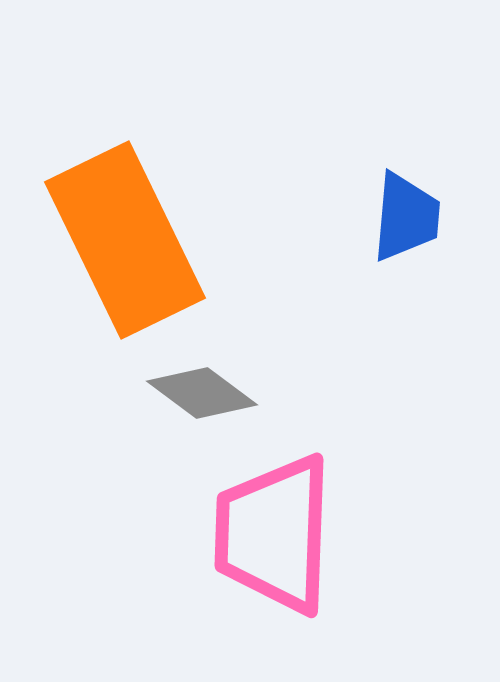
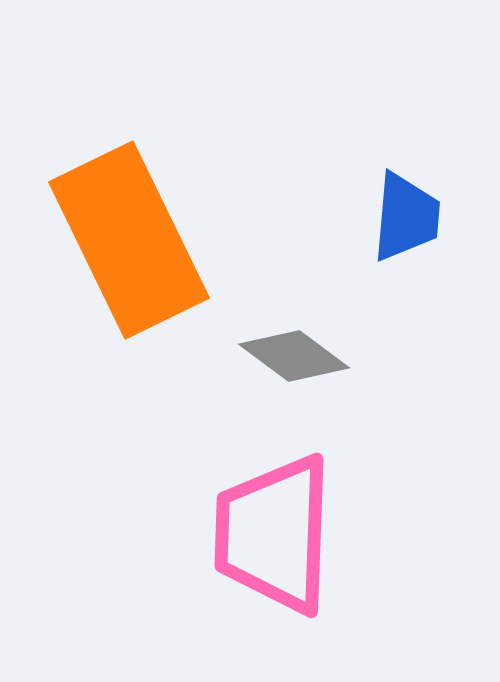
orange rectangle: moved 4 px right
gray diamond: moved 92 px right, 37 px up
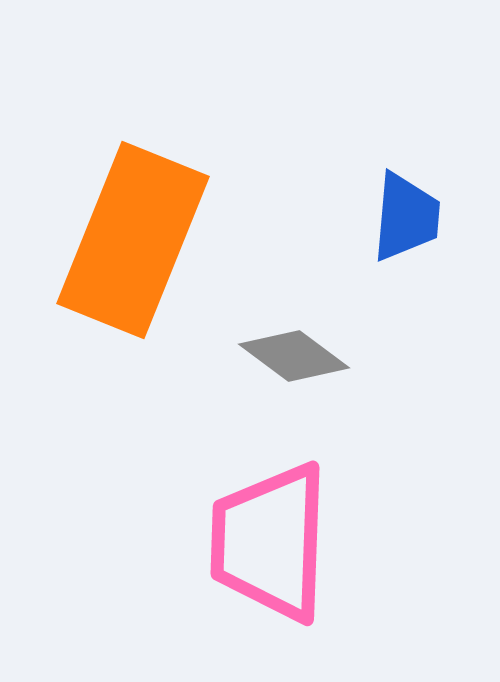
orange rectangle: moved 4 px right; rotated 48 degrees clockwise
pink trapezoid: moved 4 px left, 8 px down
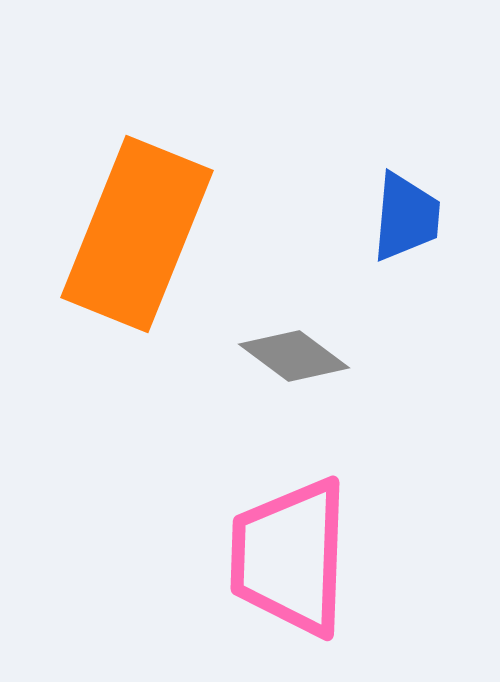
orange rectangle: moved 4 px right, 6 px up
pink trapezoid: moved 20 px right, 15 px down
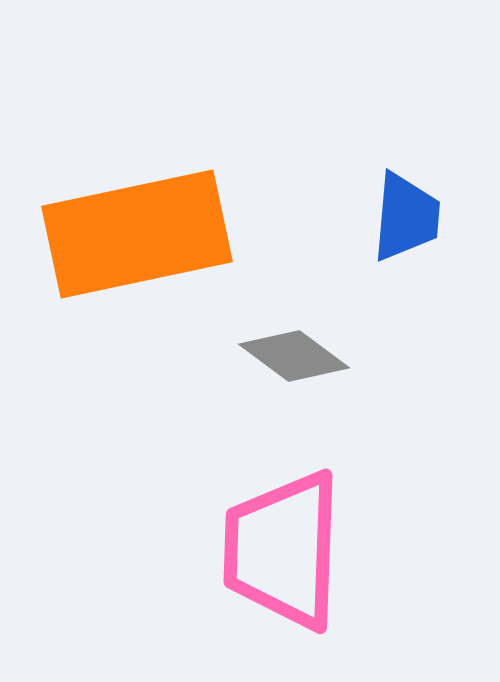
orange rectangle: rotated 56 degrees clockwise
pink trapezoid: moved 7 px left, 7 px up
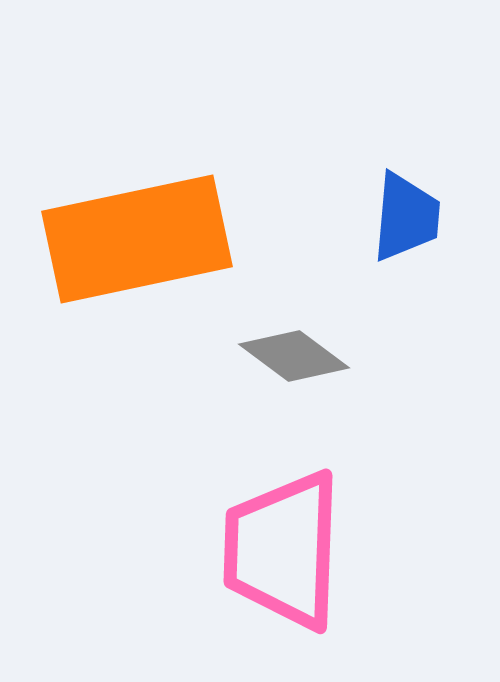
orange rectangle: moved 5 px down
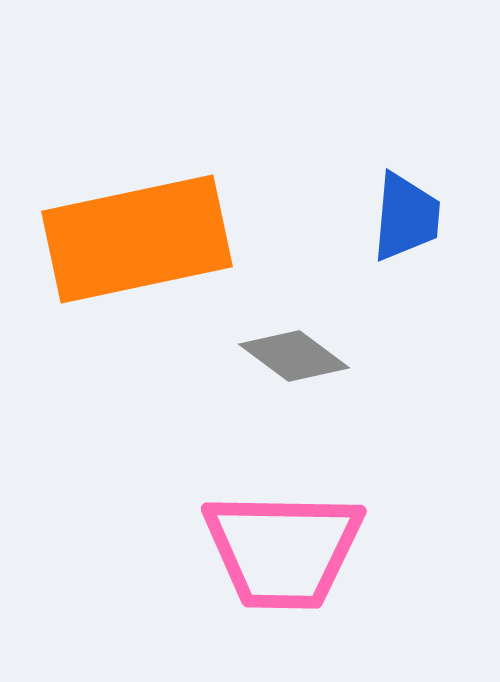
pink trapezoid: rotated 91 degrees counterclockwise
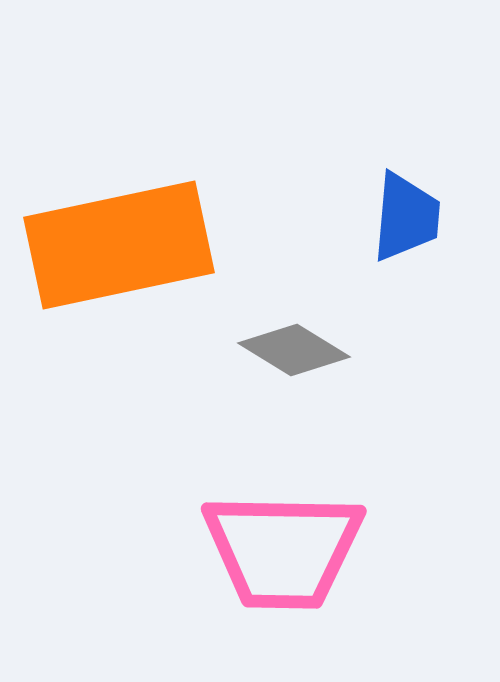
orange rectangle: moved 18 px left, 6 px down
gray diamond: moved 6 px up; rotated 5 degrees counterclockwise
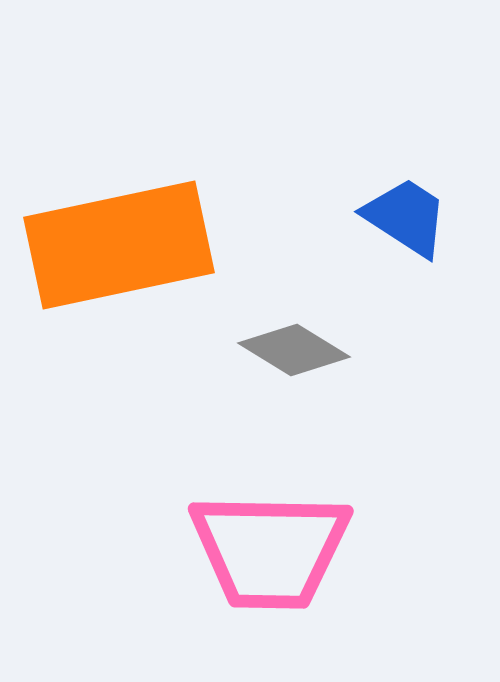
blue trapezoid: rotated 62 degrees counterclockwise
pink trapezoid: moved 13 px left
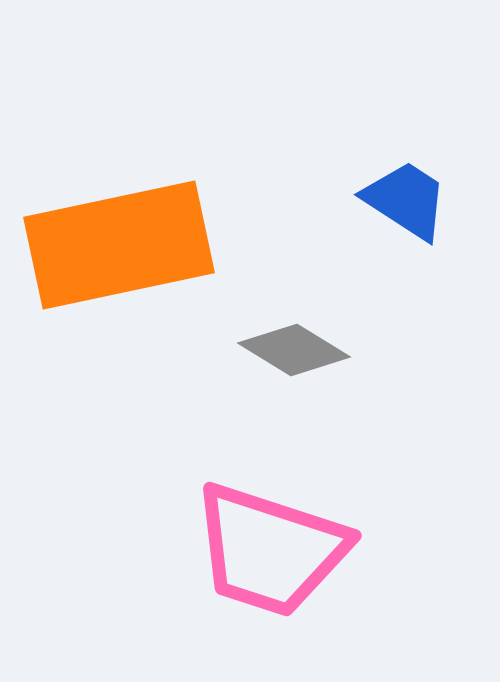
blue trapezoid: moved 17 px up
pink trapezoid: rotated 17 degrees clockwise
